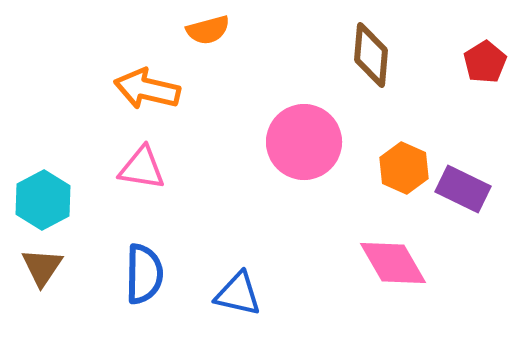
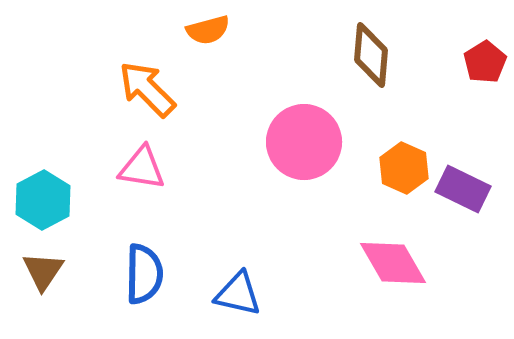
orange arrow: rotated 32 degrees clockwise
brown triangle: moved 1 px right, 4 px down
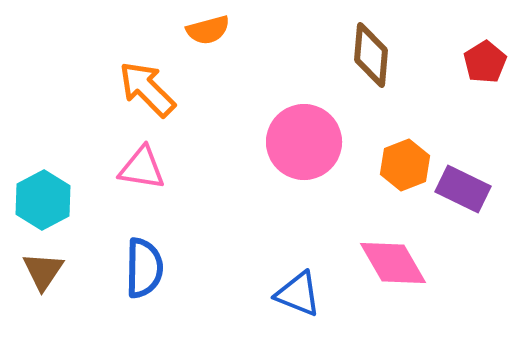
orange hexagon: moved 1 px right, 3 px up; rotated 15 degrees clockwise
blue semicircle: moved 6 px up
blue triangle: moved 60 px right; rotated 9 degrees clockwise
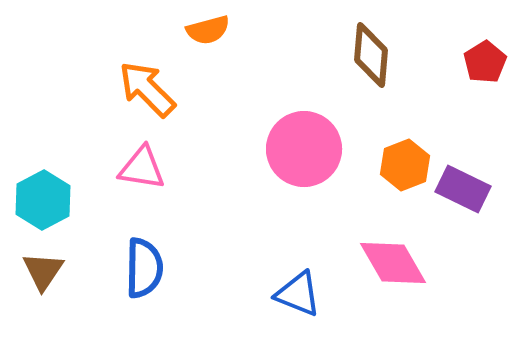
pink circle: moved 7 px down
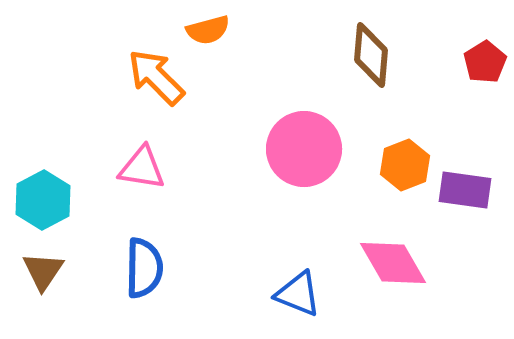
orange arrow: moved 9 px right, 12 px up
purple rectangle: moved 2 px right, 1 px down; rotated 18 degrees counterclockwise
